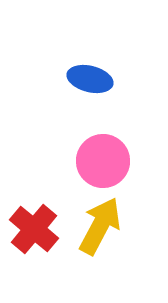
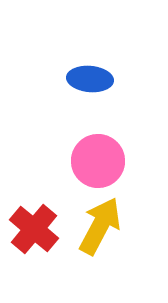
blue ellipse: rotated 9 degrees counterclockwise
pink circle: moved 5 px left
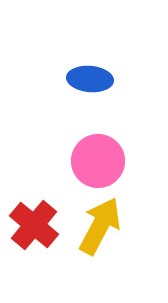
red cross: moved 4 px up
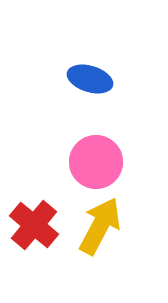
blue ellipse: rotated 12 degrees clockwise
pink circle: moved 2 px left, 1 px down
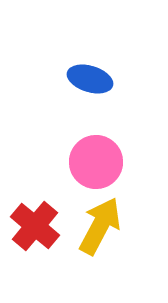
red cross: moved 1 px right, 1 px down
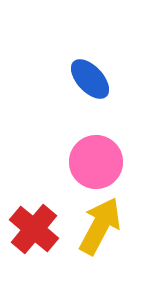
blue ellipse: rotated 30 degrees clockwise
red cross: moved 1 px left, 3 px down
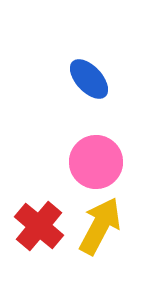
blue ellipse: moved 1 px left
red cross: moved 5 px right, 3 px up
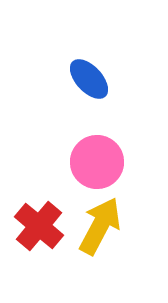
pink circle: moved 1 px right
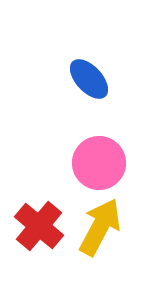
pink circle: moved 2 px right, 1 px down
yellow arrow: moved 1 px down
